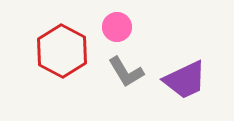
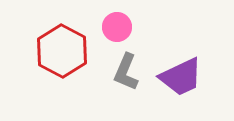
gray L-shape: rotated 54 degrees clockwise
purple trapezoid: moved 4 px left, 3 px up
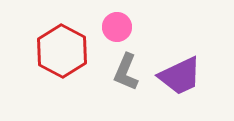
purple trapezoid: moved 1 px left, 1 px up
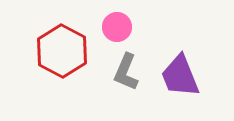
purple trapezoid: rotated 93 degrees clockwise
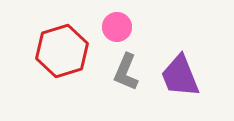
red hexagon: rotated 15 degrees clockwise
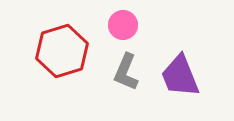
pink circle: moved 6 px right, 2 px up
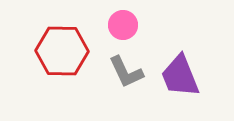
red hexagon: rotated 18 degrees clockwise
gray L-shape: rotated 48 degrees counterclockwise
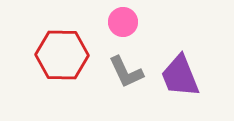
pink circle: moved 3 px up
red hexagon: moved 4 px down
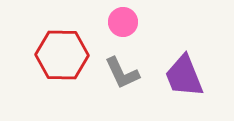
gray L-shape: moved 4 px left, 1 px down
purple trapezoid: moved 4 px right
